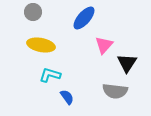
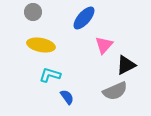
black triangle: moved 1 px left, 2 px down; rotated 30 degrees clockwise
gray semicircle: rotated 30 degrees counterclockwise
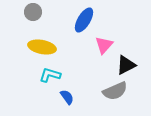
blue ellipse: moved 2 px down; rotated 10 degrees counterclockwise
yellow ellipse: moved 1 px right, 2 px down
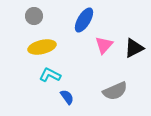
gray circle: moved 1 px right, 4 px down
yellow ellipse: rotated 24 degrees counterclockwise
black triangle: moved 8 px right, 17 px up
cyan L-shape: rotated 10 degrees clockwise
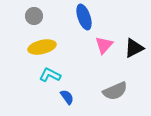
blue ellipse: moved 3 px up; rotated 50 degrees counterclockwise
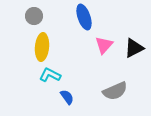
yellow ellipse: rotated 72 degrees counterclockwise
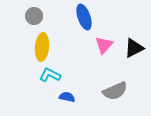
blue semicircle: rotated 42 degrees counterclockwise
